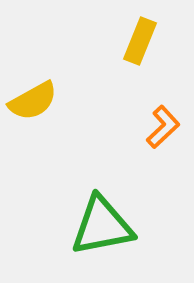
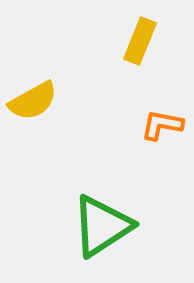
orange L-shape: moved 1 px left, 2 px up; rotated 126 degrees counterclockwise
green triangle: rotated 22 degrees counterclockwise
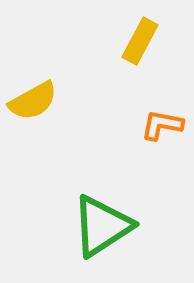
yellow rectangle: rotated 6 degrees clockwise
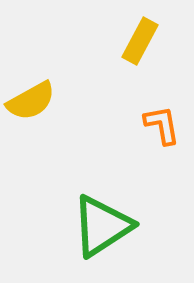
yellow semicircle: moved 2 px left
orange L-shape: rotated 69 degrees clockwise
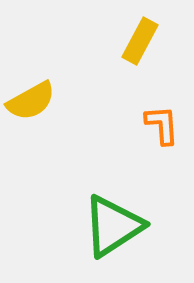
orange L-shape: rotated 6 degrees clockwise
green triangle: moved 11 px right
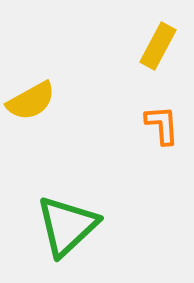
yellow rectangle: moved 18 px right, 5 px down
green triangle: moved 46 px left; rotated 10 degrees counterclockwise
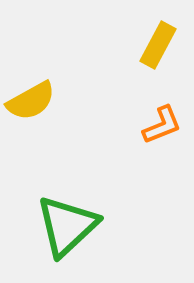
yellow rectangle: moved 1 px up
orange L-shape: rotated 72 degrees clockwise
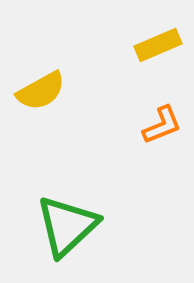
yellow rectangle: rotated 39 degrees clockwise
yellow semicircle: moved 10 px right, 10 px up
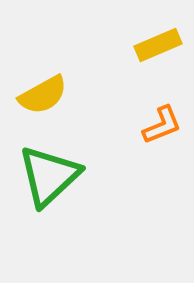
yellow semicircle: moved 2 px right, 4 px down
green triangle: moved 18 px left, 50 px up
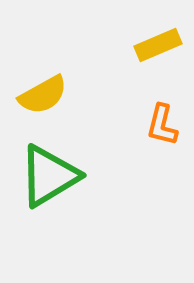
orange L-shape: rotated 126 degrees clockwise
green triangle: rotated 12 degrees clockwise
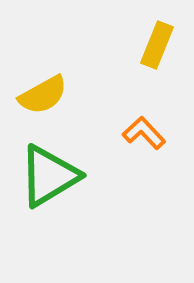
yellow rectangle: moved 1 px left; rotated 45 degrees counterclockwise
orange L-shape: moved 18 px left, 8 px down; rotated 123 degrees clockwise
